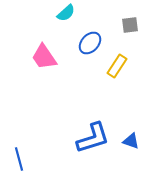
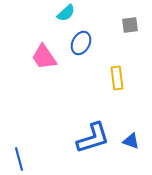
blue ellipse: moved 9 px left; rotated 15 degrees counterclockwise
yellow rectangle: moved 12 px down; rotated 40 degrees counterclockwise
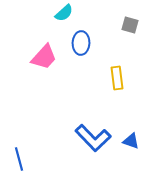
cyan semicircle: moved 2 px left
gray square: rotated 24 degrees clockwise
blue ellipse: rotated 25 degrees counterclockwise
pink trapezoid: rotated 104 degrees counterclockwise
blue L-shape: rotated 63 degrees clockwise
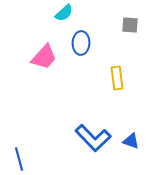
gray square: rotated 12 degrees counterclockwise
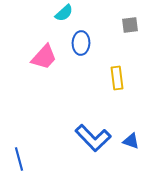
gray square: rotated 12 degrees counterclockwise
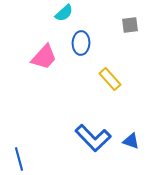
yellow rectangle: moved 7 px left, 1 px down; rotated 35 degrees counterclockwise
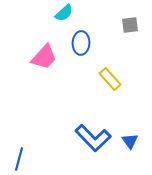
blue triangle: moved 1 px left; rotated 36 degrees clockwise
blue line: rotated 30 degrees clockwise
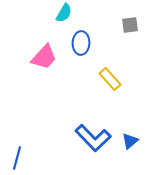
cyan semicircle: rotated 18 degrees counterclockwise
blue triangle: rotated 24 degrees clockwise
blue line: moved 2 px left, 1 px up
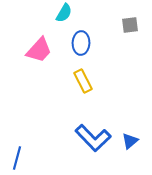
pink trapezoid: moved 5 px left, 7 px up
yellow rectangle: moved 27 px left, 2 px down; rotated 15 degrees clockwise
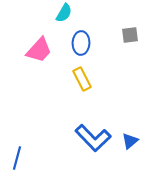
gray square: moved 10 px down
yellow rectangle: moved 1 px left, 2 px up
